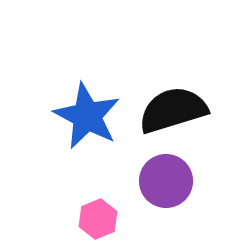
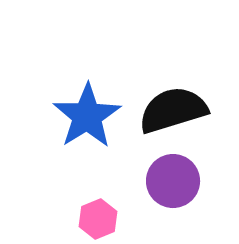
blue star: rotated 12 degrees clockwise
purple circle: moved 7 px right
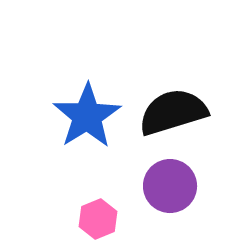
black semicircle: moved 2 px down
purple circle: moved 3 px left, 5 px down
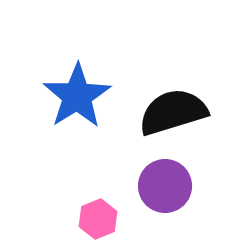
blue star: moved 10 px left, 20 px up
purple circle: moved 5 px left
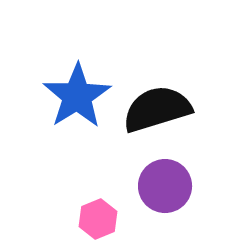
black semicircle: moved 16 px left, 3 px up
